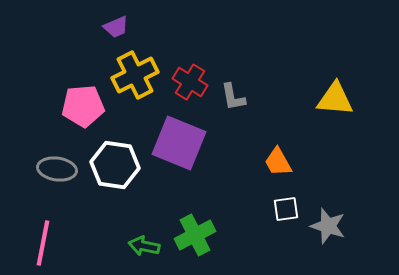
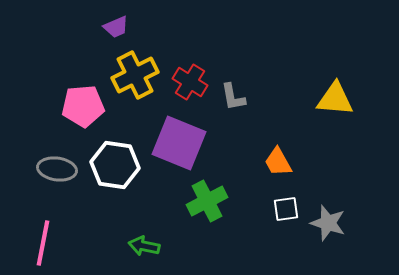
gray star: moved 3 px up
green cross: moved 12 px right, 34 px up
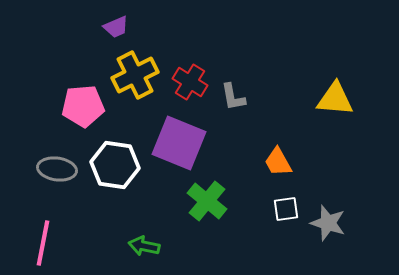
green cross: rotated 24 degrees counterclockwise
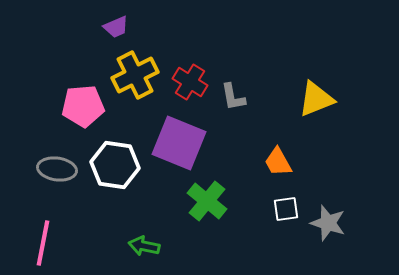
yellow triangle: moved 19 px left; rotated 27 degrees counterclockwise
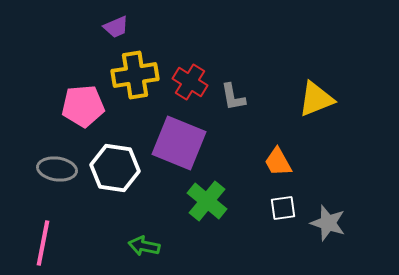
yellow cross: rotated 18 degrees clockwise
white hexagon: moved 3 px down
white square: moved 3 px left, 1 px up
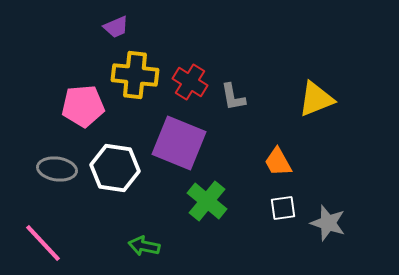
yellow cross: rotated 15 degrees clockwise
pink line: rotated 54 degrees counterclockwise
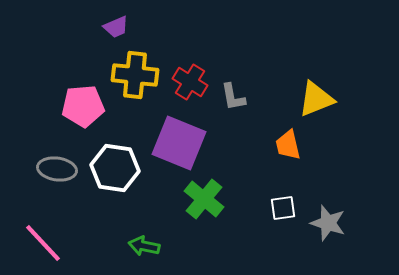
orange trapezoid: moved 10 px right, 17 px up; rotated 16 degrees clockwise
green cross: moved 3 px left, 2 px up
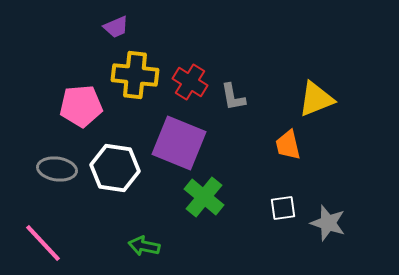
pink pentagon: moved 2 px left
green cross: moved 2 px up
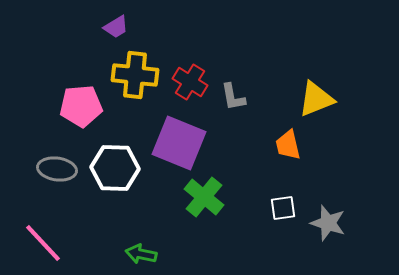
purple trapezoid: rotated 8 degrees counterclockwise
white hexagon: rotated 6 degrees counterclockwise
green arrow: moved 3 px left, 8 px down
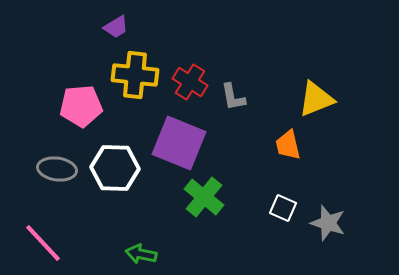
white square: rotated 32 degrees clockwise
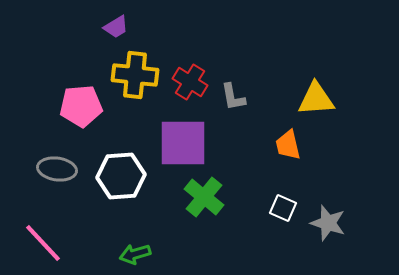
yellow triangle: rotated 18 degrees clockwise
purple square: moved 4 px right; rotated 22 degrees counterclockwise
white hexagon: moved 6 px right, 8 px down; rotated 6 degrees counterclockwise
green arrow: moved 6 px left; rotated 28 degrees counterclockwise
